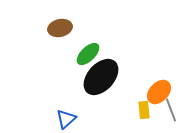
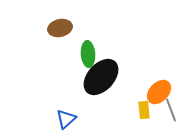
green ellipse: rotated 50 degrees counterclockwise
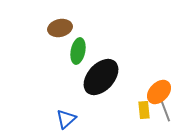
green ellipse: moved 10 px left, 3 px up; rotated 15 degrees clockwise
gray line: moved 6 px left
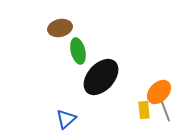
green ellipse: rotated 25 degrees counterclockwise
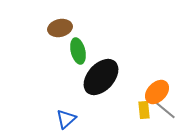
orange ellipse: moved 2 px left
gray line: rotated 30 degrees counterclockwise
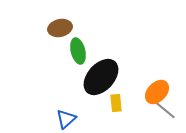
yellow rectangle: moved 28 px left, 7 px up
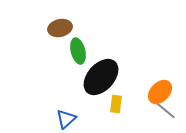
orange ellipse: moved 3 px right
yellow rectangle: moved 1 px down; rotated 12 degrees clockwise
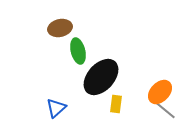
blue triangle: moved 10 px left, 11 px up
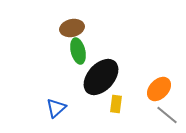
brown ellipse: moved 12 px right
orange ellipse: moved 1 px left, 3 px up
gray line: moved 2 px right, 5 px down
